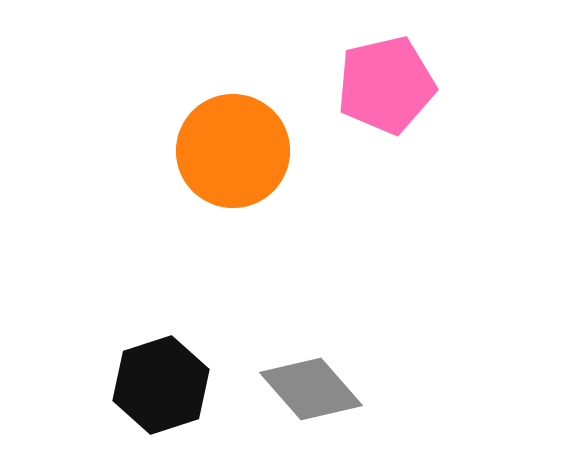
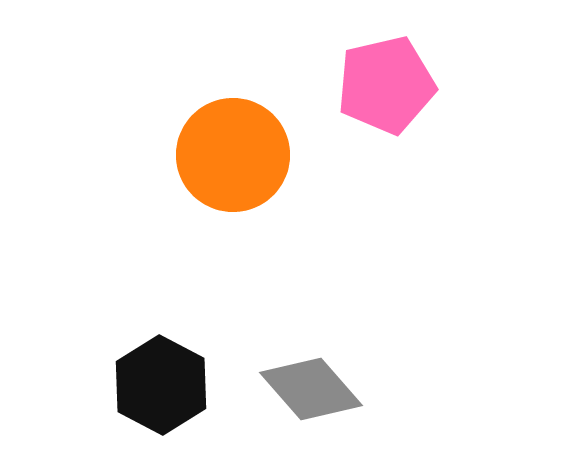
orange circle: moved 4 px down
black hexagon: rotated 14 degrees counterclockwise
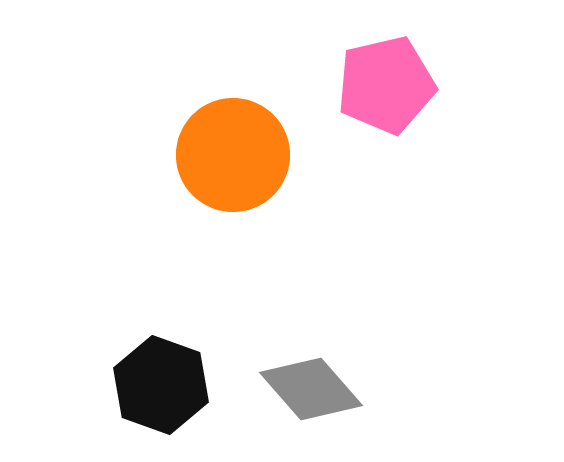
black hexagon: rotated 8 degrees counterclockwise
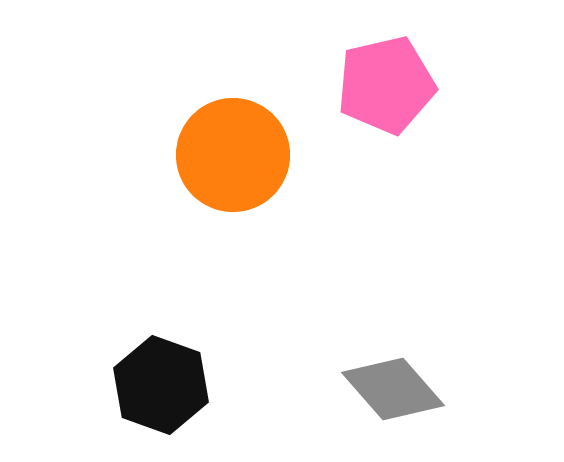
gray diamond: moved 82 px right
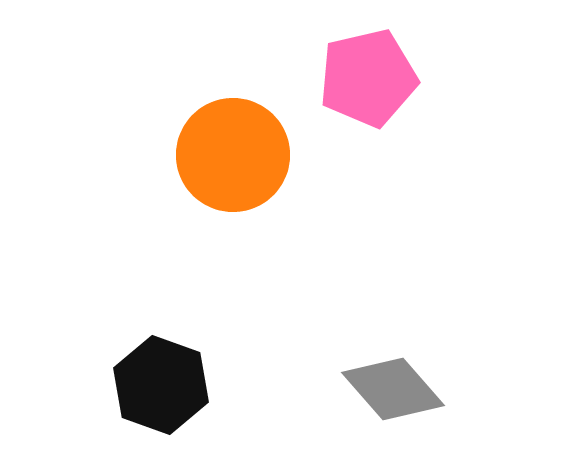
pink pentagon: moved 18 px left, 7 px up
